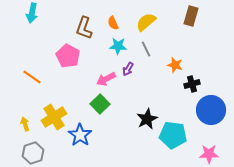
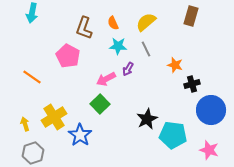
pink star: moved 4 px up; rotated 18 degrees clockwise
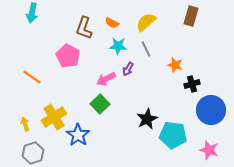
orange semicircle: moved 1 px left; rotated 40 degrees counterclockwise
blue star: moved 2 px left
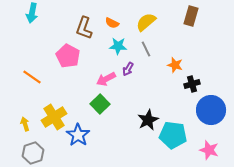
black star: moved 1 px right, 1 px down
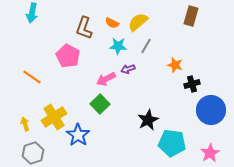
yellow semicircle: moved 8 px left
gray line: moved 3 px up; rotated 56 degrees clockwise
purple arrow: rotated 40 degrees clockwise
cyan pentagon: moved 1 px left, 8 px down
pink star: moved 1 px right, 3 px down; rotated 24 degrees clockwise
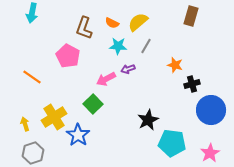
green square: moved 7 px left
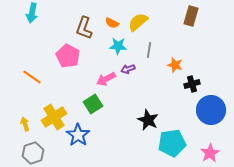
gray line: moved 3 px right, 4 px down; rotated 21 degrees counterclockwise
green square: rotated 12 degrees clockwise
black star: rotated 20 degrees counterclockwise
cyan pentagon: rotated 16 degrees counterclockwise
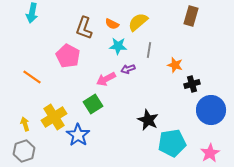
orange semicircle: moved 1 px down
gray hexagon: moved 9 px left, 2 px up
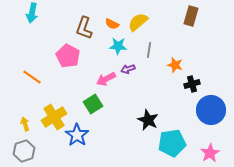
blue star: moved 1 px left
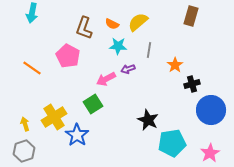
orange star: rotated 21 degrees clockwise
orange line: moved 9 px up
